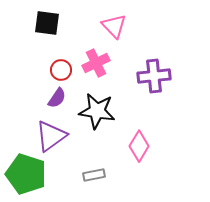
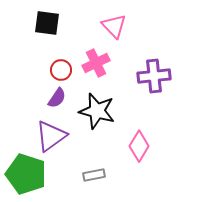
black star: rotated 6 degrees clockwise
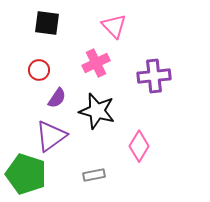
red circle: moved 22 px left
